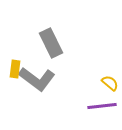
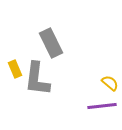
yellow rectangle: rotated 30 degrees counterclockwise
gray L-shape: rotated 60 degrees clockwise
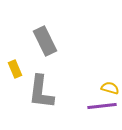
gray rectangle: moved 6 px left, 2 px up
gray L-shape: moved 4 px right, 13 px down
yellow semicircle: moved 5 px down; rotated 24 degrees counterclockwise
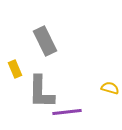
gray L-shape: rotated 6 degrees counterclockwise
purple line: moved 35 px left, 6 px down
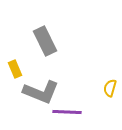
yellow semicircle: rotated 90 degrees counterclockwise
gray L-shape: rotated 69 degrees counterclockwise
purple line: rotated 8 degrees clockwise
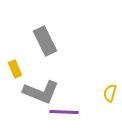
yellow semicircle: moved 5 px down
purple line: moved 3 px left
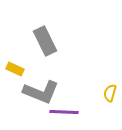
yellow rectangle: rotated 42 degrees counterclockwise
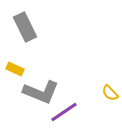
gray rectangle: moved 20 px left, 14 px up
yellow semicircle: rotated 60 degrees counterclockwise
purple line: rotated 36 degrees counterclockwise
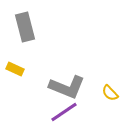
gray rectangle: rotated 12 degrees clockwise
gray L-shape: moved 26 px right, 5 px up
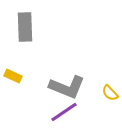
gray rectangle: rotated 12 degrees clockwise
yellow rectangle: moved 2 px left, 7 px down
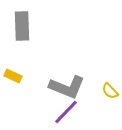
gray rectangle: moved 3 px left, 1 px up
yellow semicircle: moved 2 px up
purple line: moved 2 px right; rotated 12 degrees counterclockwise
